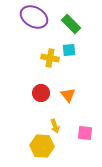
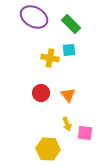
yellow arrow: moved 12 px right, 2 px up
yellow hexagon: moved 6 px right, 3 px down
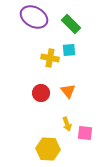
orange triangle: moved 4 px up
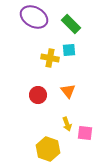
red circle: moved 3 px left, 2 px down
yellow hexagon: rotated 15 degrees clockwise
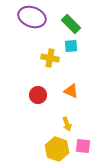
purple ellipse: moved 2 px left; rotated 8 degrees counterclockwise
cyan square: moved 2 px right, 4 px up
orange triangle: moved 3 px right; rotated 28 degrees counterclockwise
pink square: moved 2 px left, 13 px down
yellow hexagon: moved 9 px right
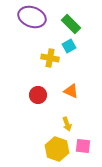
cyan square: moved 2 px left; rotated 24 degrees counterclockwise
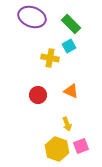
pink square: moved 2 px left; rotated 28 degrees counterclockwise
